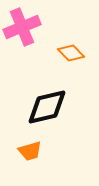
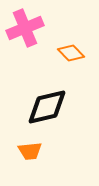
pink cross: moved 3 px right, 1 px down
orange trapezoid: rotated 10 degrees clockwise
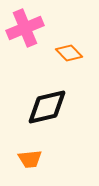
orange diamond: moved 2 px left
orange trapezoid: moved 8 px down
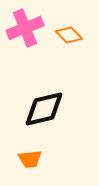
orange diamond: moved 18 px up
black diamond: moved 3 px left, 2 px down
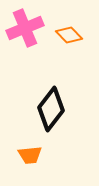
black diamond: moved 7 px right; rotated 39 degrees counterclockwise
orange trapezoid: moved 4 px up
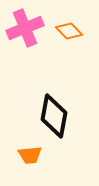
orange diamond: moved 4 px up
black diamond: moved 3 px right, 7 px down; rotated 27 degrees counterclockwise
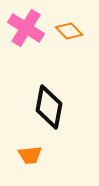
pink cross: moved 1 px right; rotated 36 degrees counterclockwise
black diamond: moved 5 px left, 9 px up
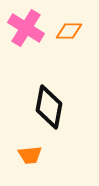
orange diamond: rotated 44 degrees counterclockwise
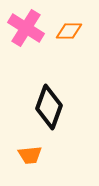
black diamond: rotated 9 degrees clockwise
